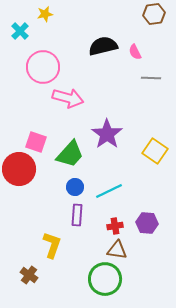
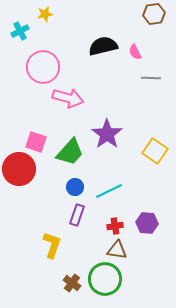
cyan cross: rotated 18 degrees clockwise
green trapezoid: moved 2 px up
purple rectangle: rotated 15 degrees clockwise
brown cross: moved 43 px right, 8 px down
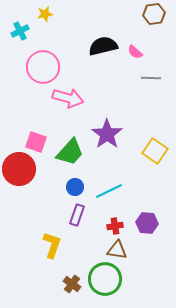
pink semicircle: rotated 21 degrees counterclockwise
brown cross: moved 1 px down
